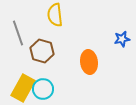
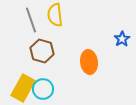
gray line: moved 13 px right, 13 px up
blue star: rotated 21 degrees counterclockwise
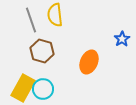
orange ellipse: rotated 30 degrees clockwise
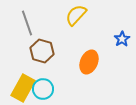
yellow semicircle: moved 21 px right; rotated 50 degrees clockwise
gray line: moved 4 px left, 3 px down
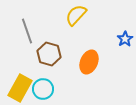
gray line: moved 8 px down
blue star: moved 3 px right
brown hexagon: moved 7 px right, 3 px down
yellow rectangle: moved 3 px left
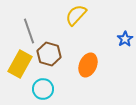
gray line: moved 2 px right
orange ellipse: moved 1 px left, 3 px down
yellow rectangle: moved 24 px up
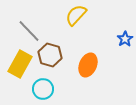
gray line: rotated 25 degrees counterclockwise
brown hexagon: moved 1 px right, 1 px down
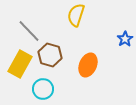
yellow semicircle: rotated 25 degrees counterclockwise
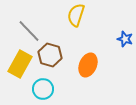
blue star: rotated 21 degrees counterclockwise
